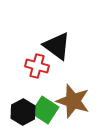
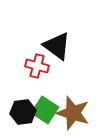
brown star: moved 12 px down
black hexagon: rotated 20 degrees clockwise
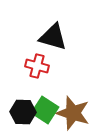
black triangle: moved 4 px left, 9 px up; rotated 20 degrees counterclockwise
black hexagon: rotated 10 degrees clockwise
